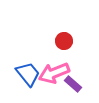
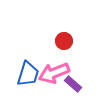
blue trapezoid: rotated 56 degrees clockwise
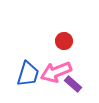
pink arrow: moved 2 px right, 1 px up
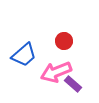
blue trapezoid: moved 4 px left, 19 px up; rotated 32 degrees clockwise
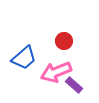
blue trapezoid: moved 3 px down
purple rectangle: moved 1 px right, 1 px down
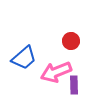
red circle: moved 7 px right
purple rectangle: rotated 48 degrees clockwise
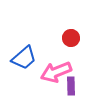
red circle: moved 3 px up
purple rectangle: moved 3 px left, 1 px down
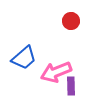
red circle: moved 17 px up
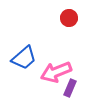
red circle: moved 2 px left, 3 px up
purple rectangle: moved 1 px left, 2 px down; rotated 24 degrees clockwise
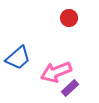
blue trapezoid: moved 6 px left
purple rectangle: rotated 24 degrees clockwise
